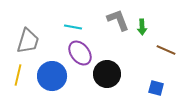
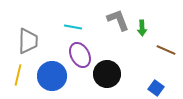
green arrow: moved 1 px down
gray trapezoid: rotated 16 degrees counterclockwise
purple ellipse: moved 2 px down; rotated 10 degrees clockwise
blue square: rotated 21 degrees clockwise
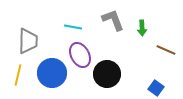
gray L-shape: moved 5 px left
blue circle: moved 3 px up
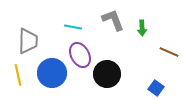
brown line: moved 3 px right, 2 px down
yellow line: rotated 25 degrees counterclockwise
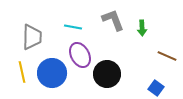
gray trapezoid: moved 4 px right, 4 px up
brown line: moved 2 px left, 4 px down
yellow line: moved 4 px right, 3 px up
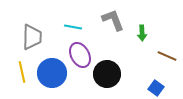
green arrow: moved 5 px down
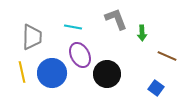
gray L-shape: moved 3 px right, 1 px up
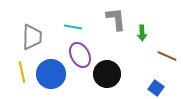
gray L-shape: rotated 15 degrees clockwise
blue circle: moved 1 px left, 1 px down
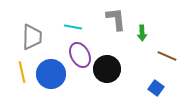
black circle: moved 5 px up
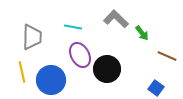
gray L-shape: rotated 40 degrees counterclockwise
green arrow: rotated 35 degrees counterclockwise
blue circle: moved 6 px down
